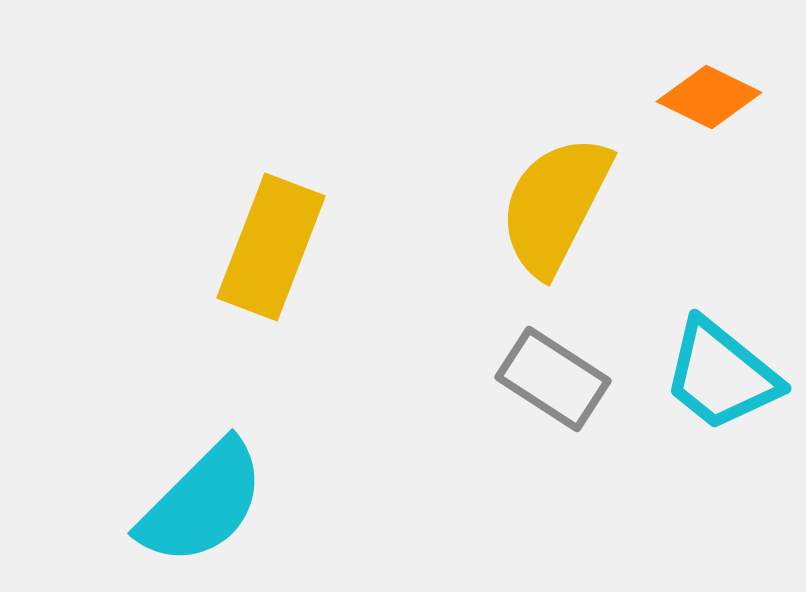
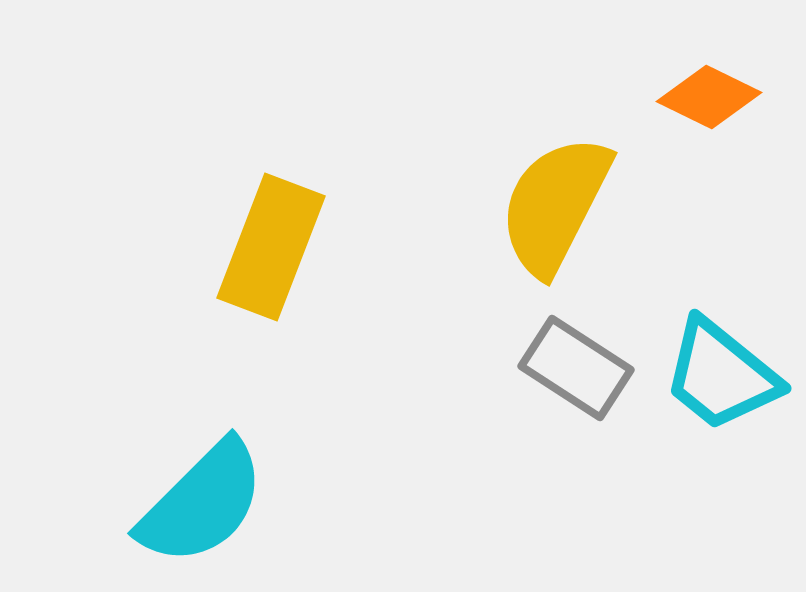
gray rectangle: moved 23 px right, 11 px up
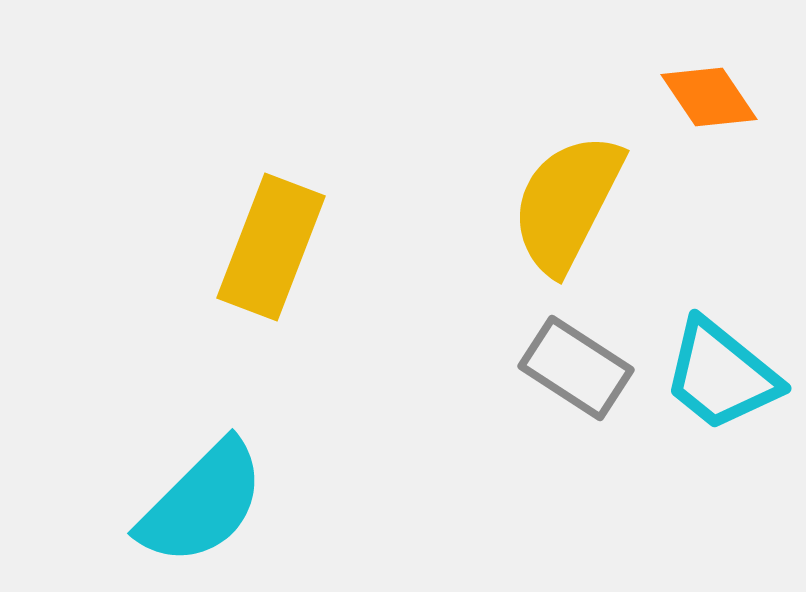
orange diamond: rotated 30 degrees clockwise
yellow semicircle: moved 12 px right, 2 px up
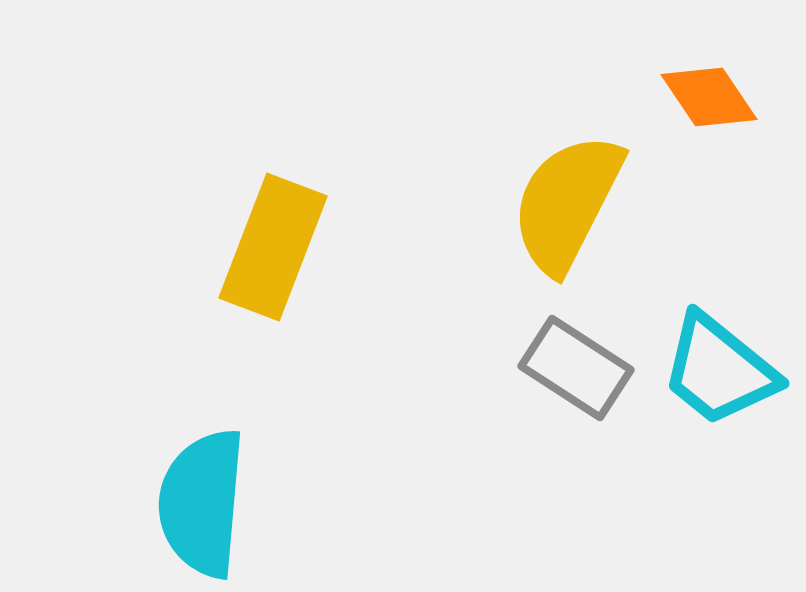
yellow rectangle: moved 2 px right
cyan trapezoid: moved 2 px left, 5 px up
cyan semicircle: rotated 140 degrees clockwise
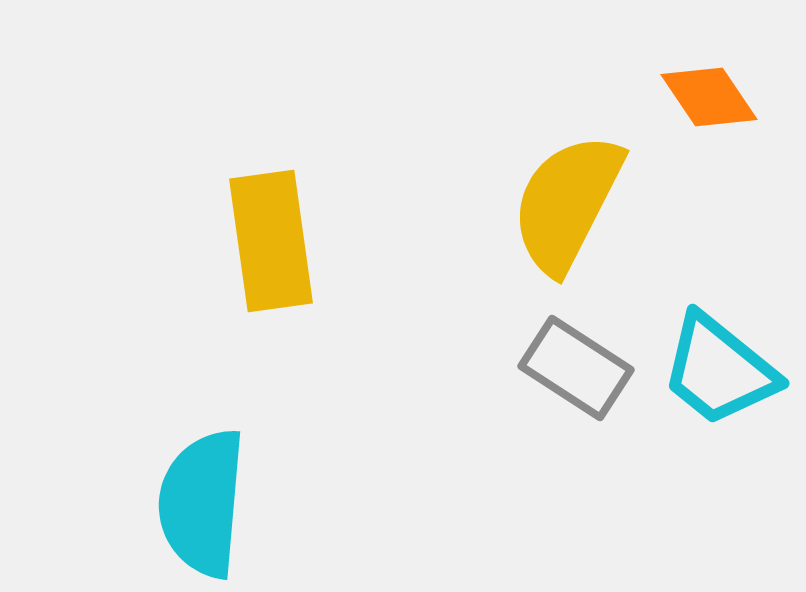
yellow rectangle: moved 2 px left, 6 px up; rotated 29 degrees counterclockwise
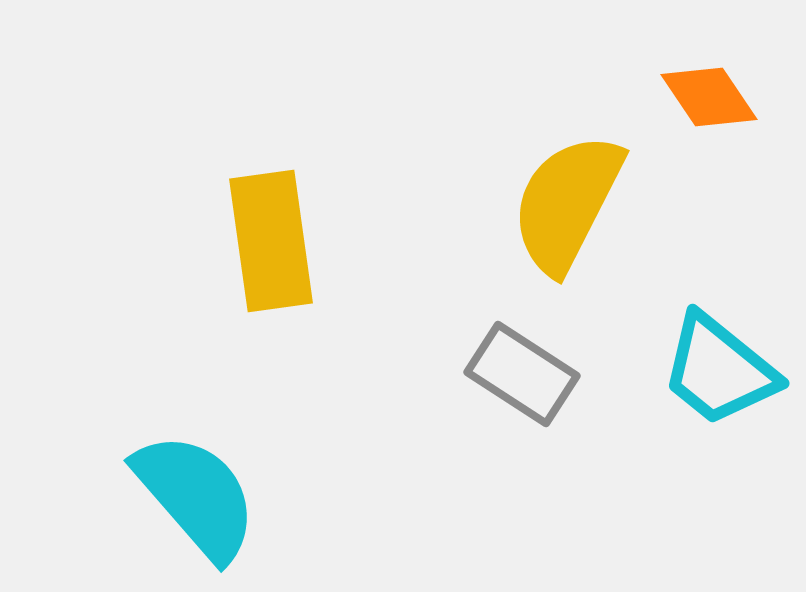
gray rectangle: moved 54 px left, 6 px down
cyan semicircle: moved 6 px left, 7 px up; rotated 134 degrees clockwise
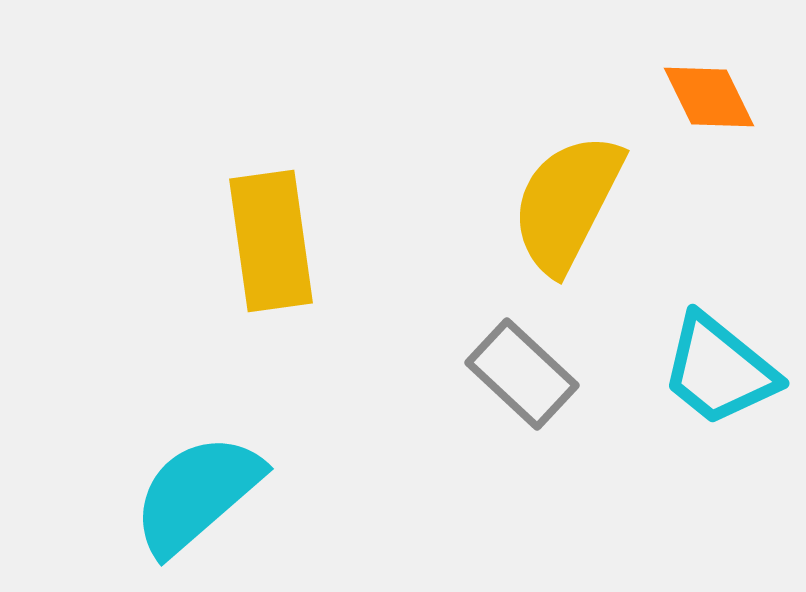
orange diamond: rotated 8 degrees clockwise
gray rectangle: rotated 10 degrees clockwise
cyan semicircle: moved 1 px right, 2 px up; rotated 90 degrees counterclockwise
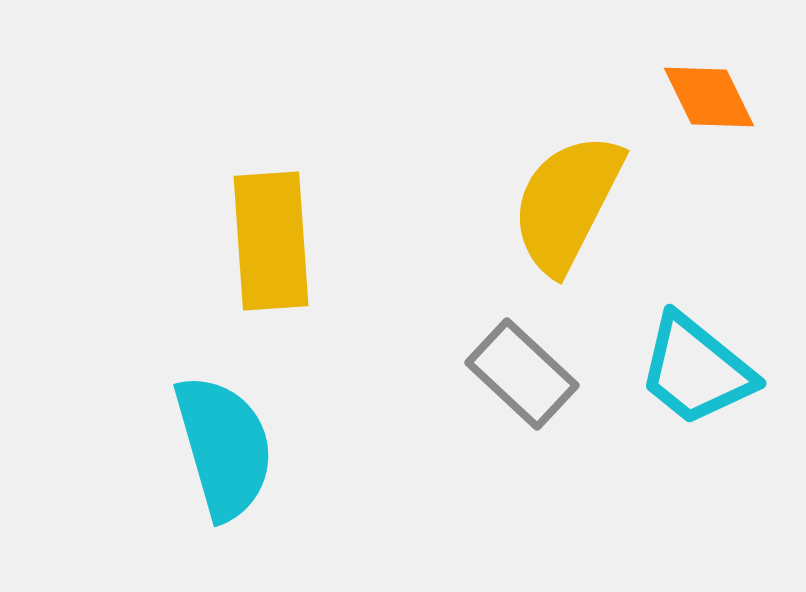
yellow rectangle: rotated 4 degrees clockwise
cyan trapezoid: moved 23 px left
cyan semicircle: moved 27 px right, 47 px up; rotated 115 degrees clockwise
